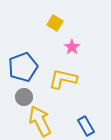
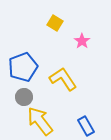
pink star: moved 10 px right, 6 px up
yellow L-shape: rotated 44 degrees clockwise
yellow arrow: rotated 12 degrees counterclockwise
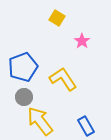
yellow square: moved 2 px right, 5 px up
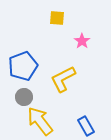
yellow square: rotated 28 degrees counterclockwise
blue pentagon: moved 1 px up
yellow L-shape: rotated 84 degrees counterclockwise
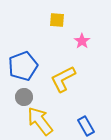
yellow square: moved 2 px down
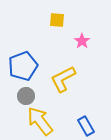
gray circle: moved 2 px right, 1 px up
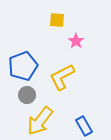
pink star: moved 6 px left
yellow L-shape: moved 1 px left, 2 px up
gray circle: moved 1 px right, 1 px up
yellow arrow: rotated 104 degrees counterclockwise
blue rectangle: moved 2 px left
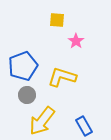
yellow L-shape: rotated 44 degrees clockwise
yellow arrow: moved 2 px right
